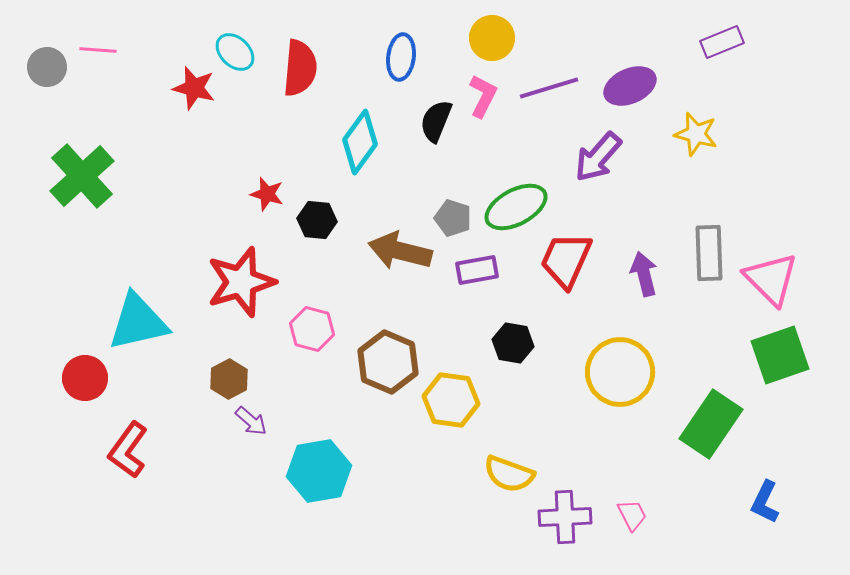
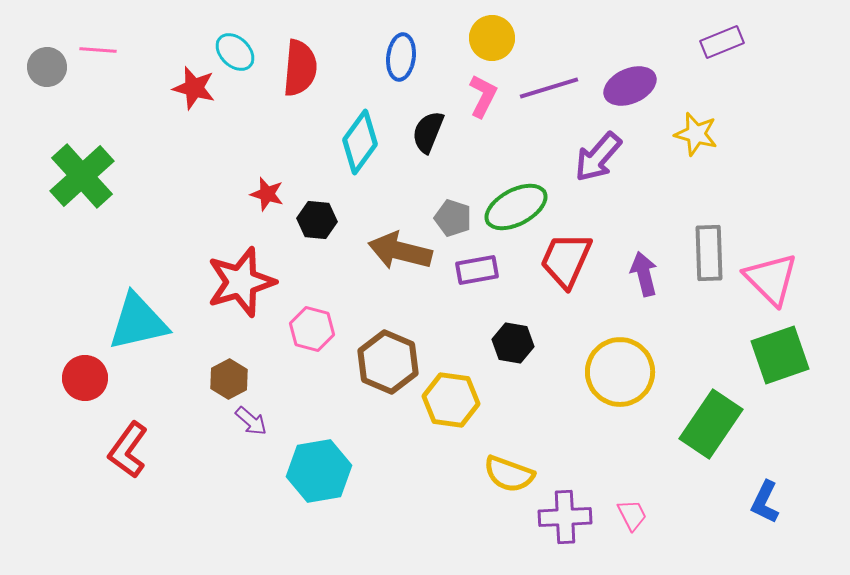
black semicircle at (436, 121): moved 8 px left, 11 px down
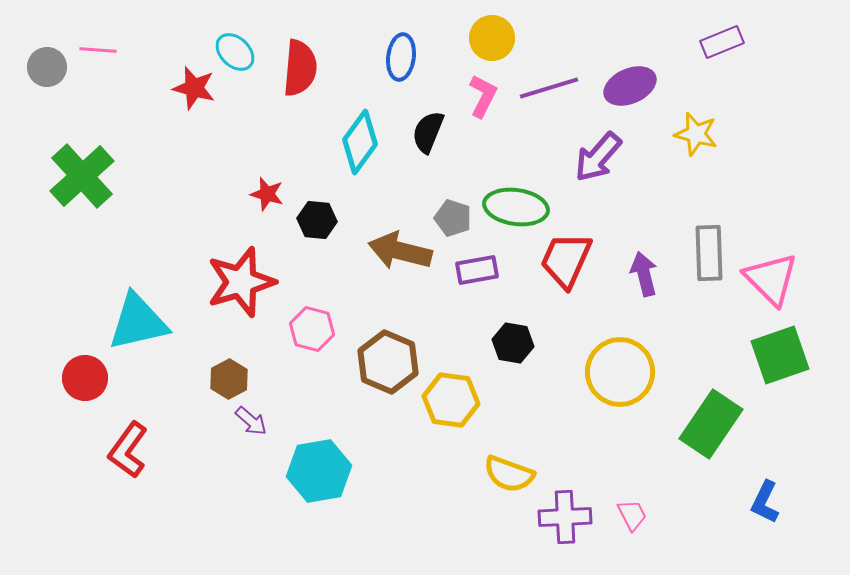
green ellipse at (516, 207): rotated 36 degrees clockwise
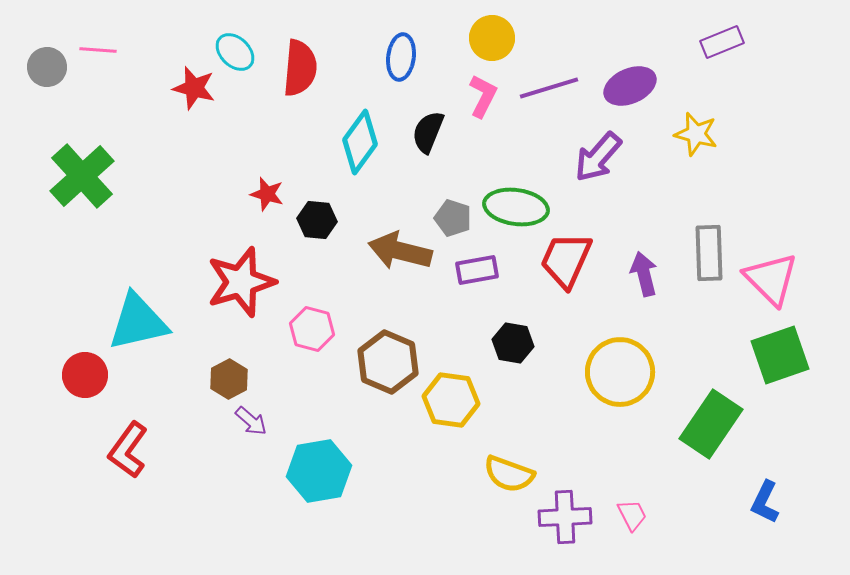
red circle at (85, 378): moved 3 px up
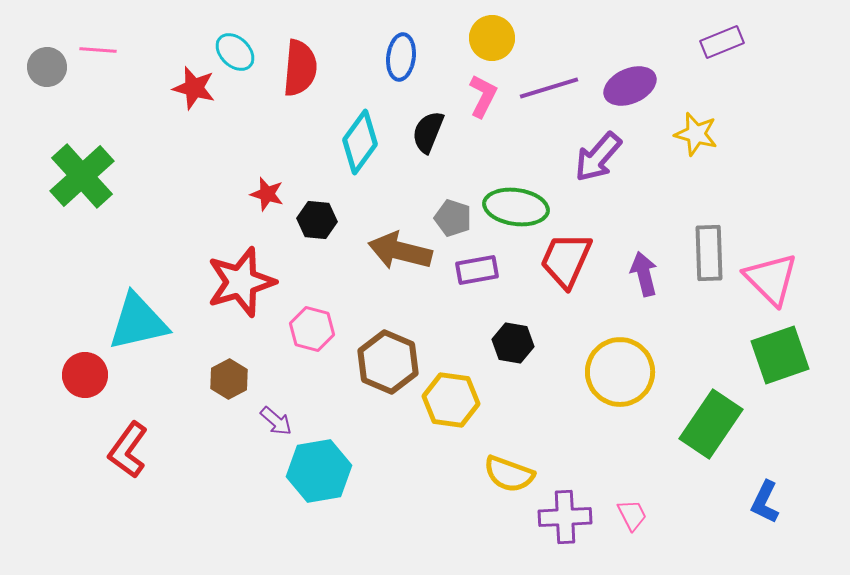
purple arrow at (251, 421): moved 25 px right
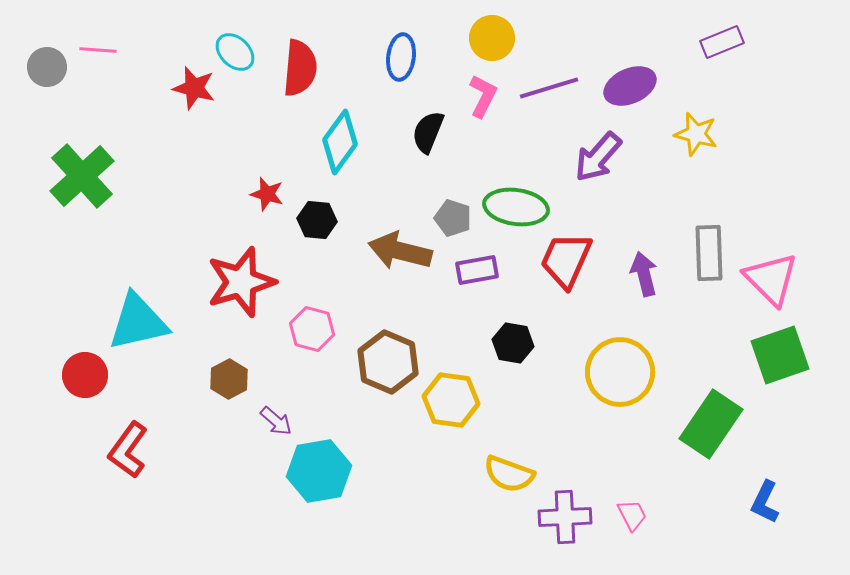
cyan diamond at (360, 142): moved 20 px left
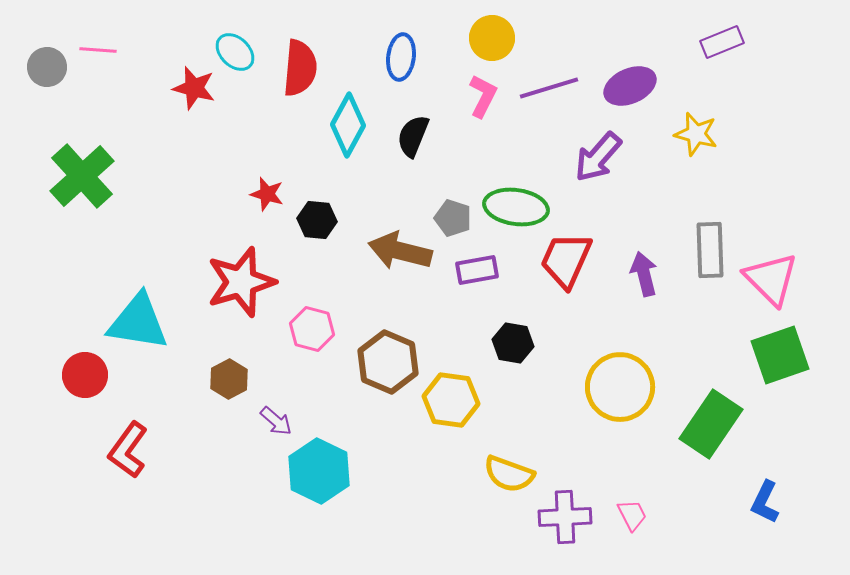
black semicircle at (428, 132): moved 15 px left, 4 px down
cyan diamond at (340, 142): moved 8 px right, 17 px up; rotated 8 degrees counterclockwise
gray rectangle at (709, 253): moved 1 px right, 3 px up
cyan triangle at (138, 322): rotated 22 degrees clockwise
yellow circle at (620, 372): moved 15 px down
cyan hexagon at (319, 471): rotated 24 degrees counterclockwise
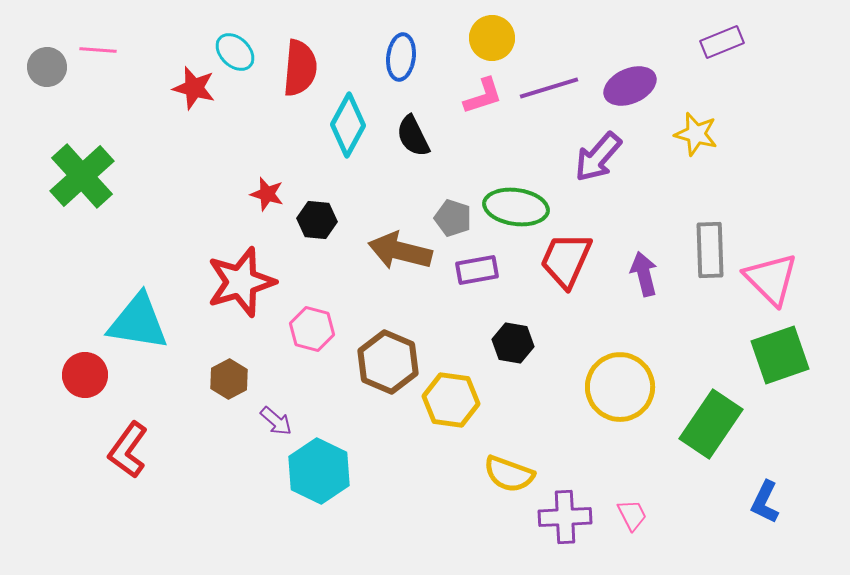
pink L-shape at (483, 96): rotated 45 degrees clockwise
black semicircle at (413, 136): rotated 48 degrees counterclockwise
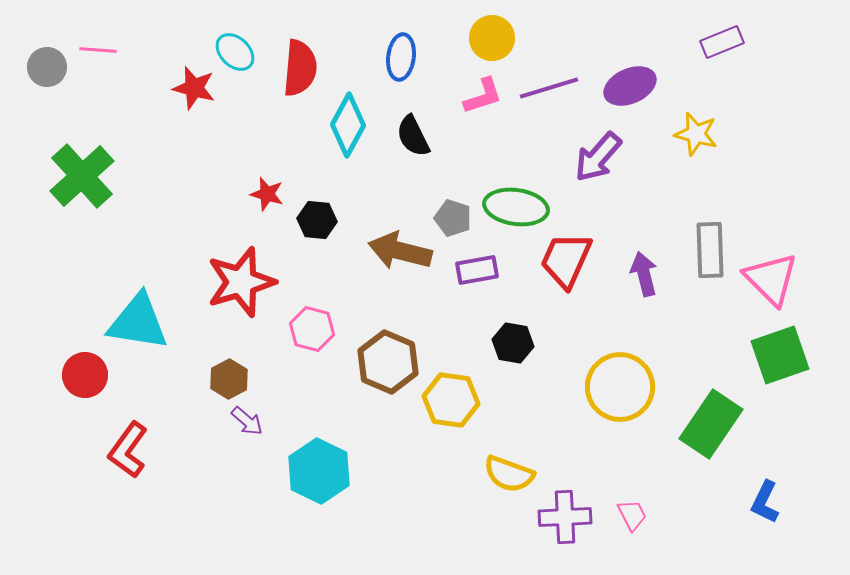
purple arrow at (276, 421): moved 29 px left
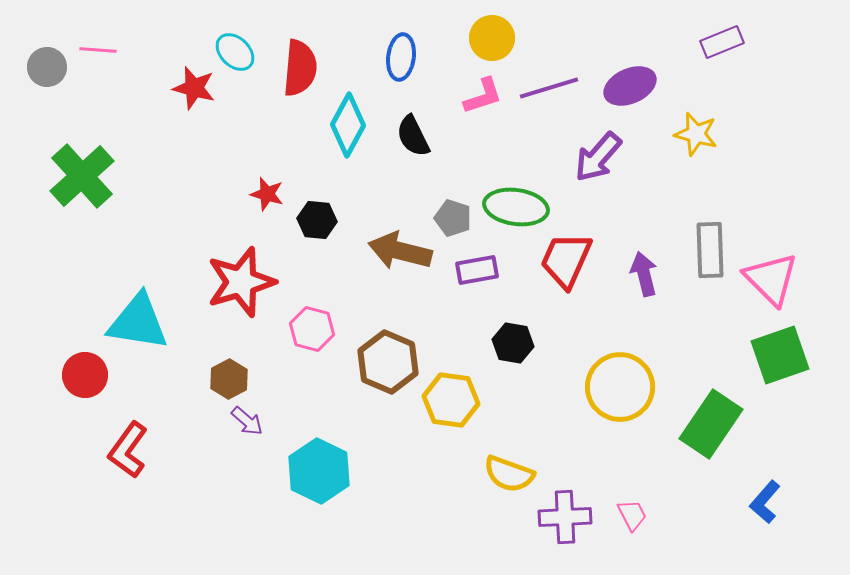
blue L-shape at (765, 502): rotated 15 degrees clockwise
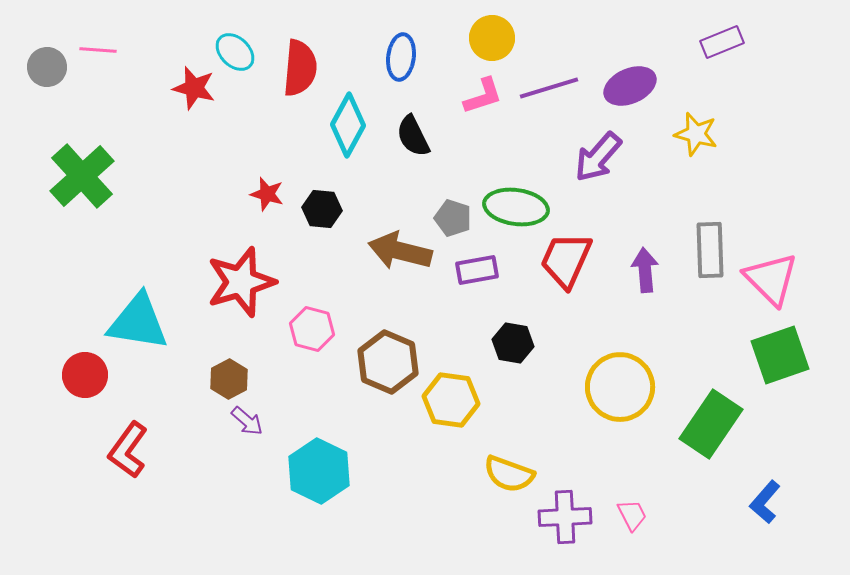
black hexagon at (317, 220): moved 5 px right, 11 px up
purple arrow at (644, 274): moved 1 px right, 4 px up; rotated 9 degrees clockwise
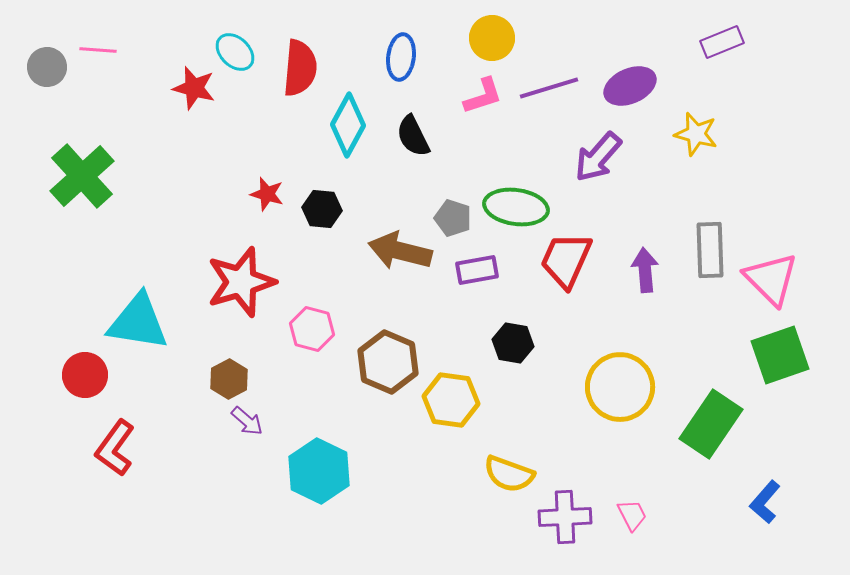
red L-shape at (128, 450): moved 13 px left, 2 px up
